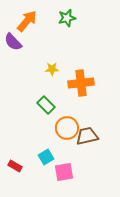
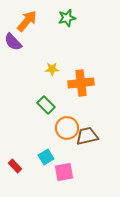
red rectangle: rotated 16 degrees clockwise
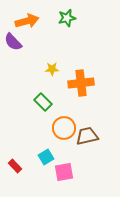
orange arrow: rotated 35 degrees clockwise
green rectangle: moved 3 px left, 3 px up
orange circle: moved 3 px left
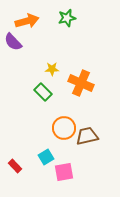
orange cross: rotated 30 degrees clockwise
green rectangle: moved 10 px up
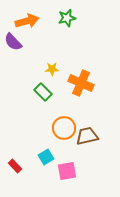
pink square: moved 3 px right, 1 px up
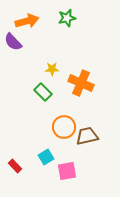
orange circle: moved 1 px up
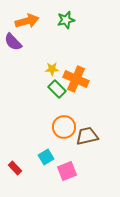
green star: moved 1 px left, 2 px down
orange cross: moved 5 px left, 4 px up
green rectangle: moved 14 px right, 3 px up
red rectangle: moved 2 px down
pink square: rotated 12 degrees counterclockwise
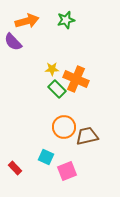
cyan square: rotated 35 degrees counterclockwise
